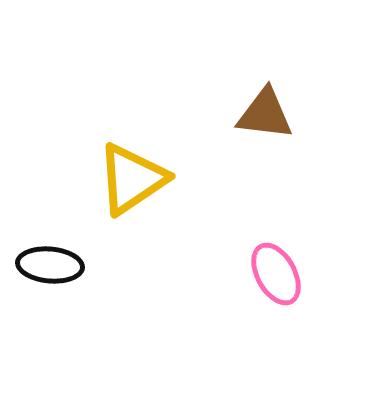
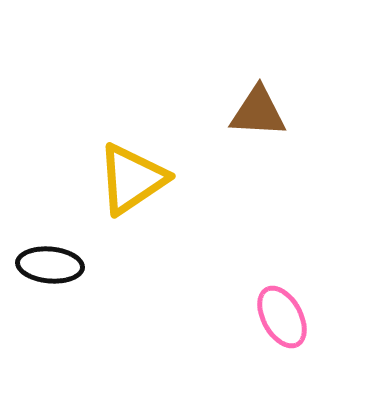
brown triangle: moved 7 px left, 2 px up; rotated 4 degrees counterclockwise
pink ellipse: moved 6 px right, 43 px down
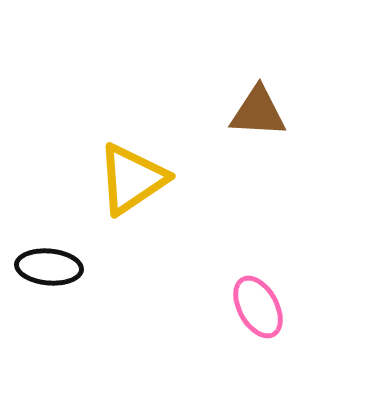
black ellipse: moved 1 px left, 2 px down
pink ellipse: moved 24 px left, 10 px up
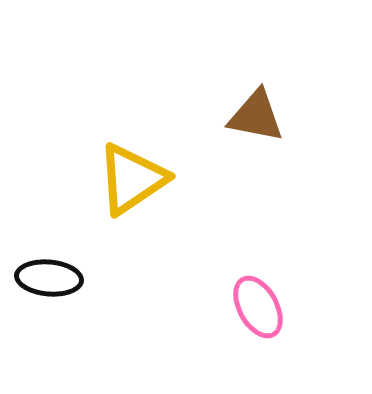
brown triangle: moved 2 px left, 4 px down; rotated 8 degrees clockwise
black ellipse: moved 11 px down
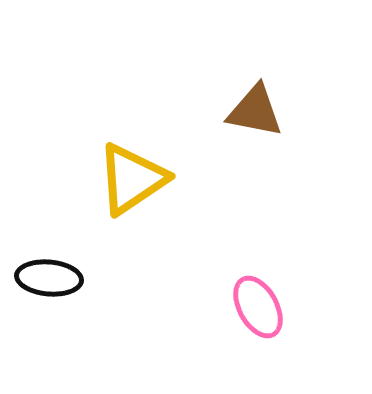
brown triangle: moved 1 px left, 5 px up
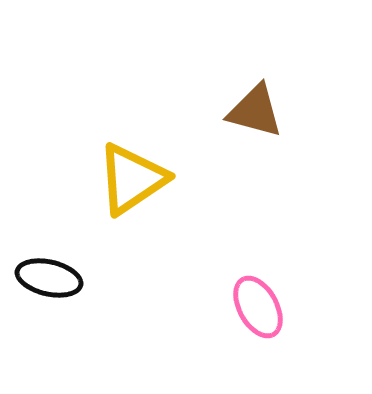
brown triangle: rotated 4 degrees clockwise
black ellipse: rotated 8 degrees clockwise
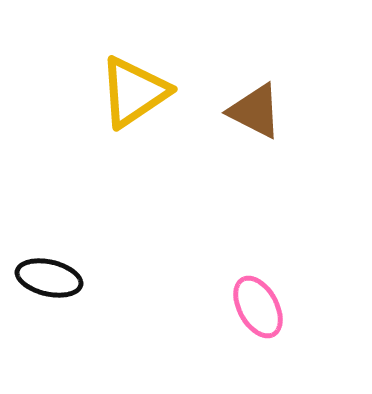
brown triangle: rotated 12 degrees clockwise
yellow triangle: moved 2 px right, 87 px up
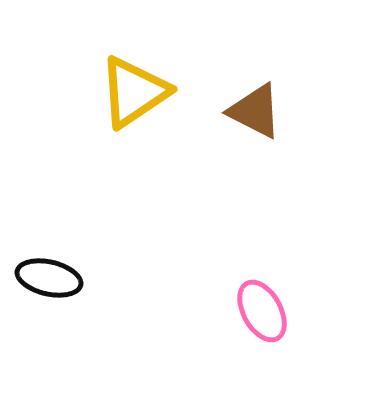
pink ellipse: moved 4 px right, 4 px down
